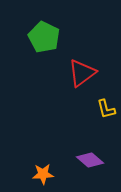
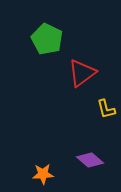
green pentagon: moved 3 px right, 2 px down
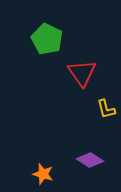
red triangle: rotated 28 degrees counterclockwise
purple diamond: rotated 8 degrees counterclockwise
orange star: rotated 20 degrees clockwise
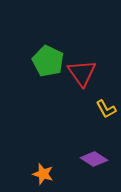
green pentagon: moved 1 px right, 22 px down
yellow L-shape: rotated 15 degrees counterclockwise
purple diamond: moved 4 px right, 1 px up
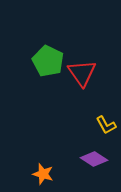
yellow L-shape: moved 16 px down
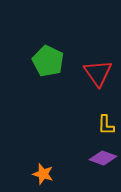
red triangle: moved 16 px right
yellow L-shape: rotated 30 degrees clockwise
purple diamond: moved 9 px right, 1 px up; rotated 12 degrees counterclockwise
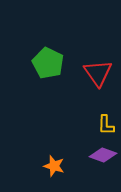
green pentagon: moved 2 px down
purple diamond: moved 3 px up
orange star: moved 11 px right, 8 px up
